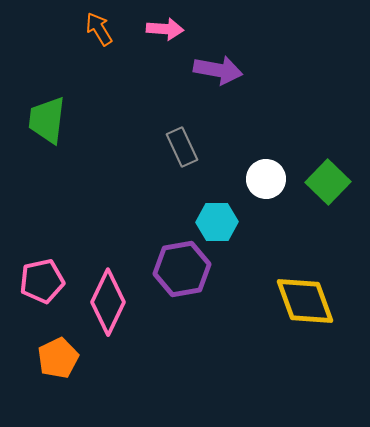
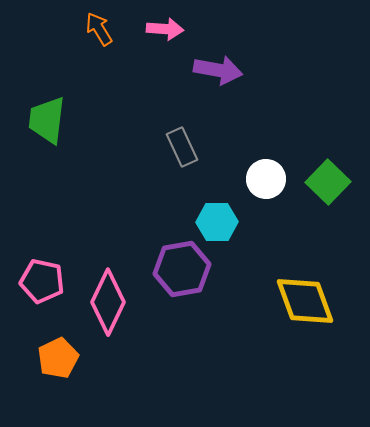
pink pentagon: rotated 24 degrees clockwise
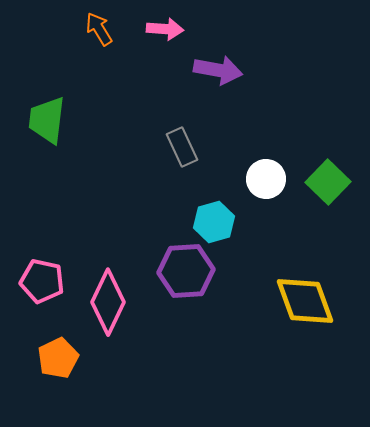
cyan hexagon: moved 3 px left; rotated 15 degrees counterclockwise
purple hexagon: moved 4 px right, 2 px down; rotated 6 degrees clockwise
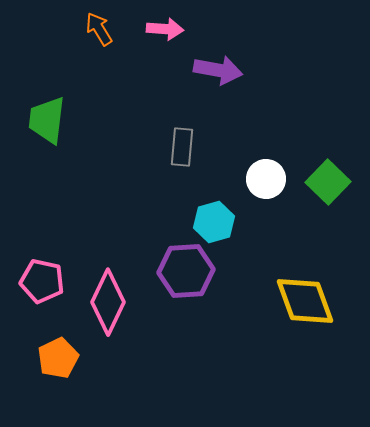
gray rectangle: rotated 30 degrees clockwise
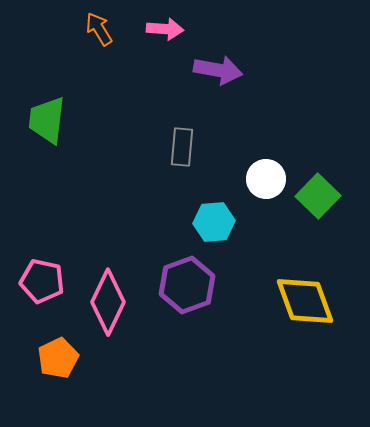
green square: moved 10 px left, 14 px down
cyan hexagon: rotated 12 degrees clockwise
purple hexagon: moved 1 px right, 14 px down; rotated 16 degrees counterclockwise
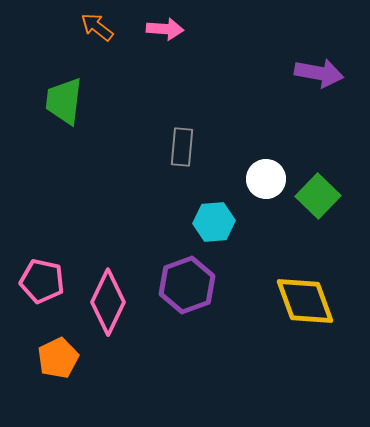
orange arrow: moved 2 px left, 2 px up; rotated 20 degrees counterclockwise
purple arrow: moved 101 px right, 3 px down
green trapezoid: moved 17 px right, 19 px up
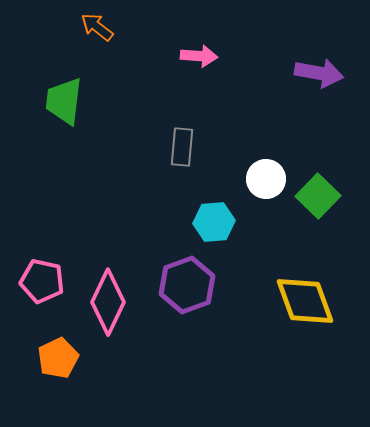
pink arrow: moved 34 px right, 27 px down
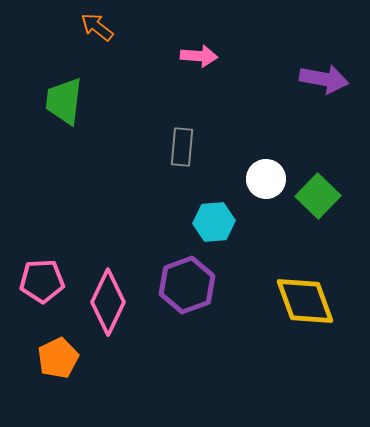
purple arrow: moved 5 px right, 6 px down
pink pentagon: rotated 15 degrees counterclockwise
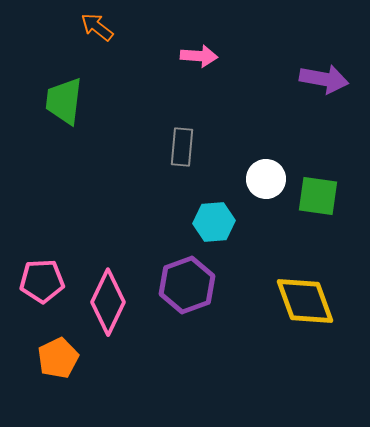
green square: rotated 36 degrees counterclockwise
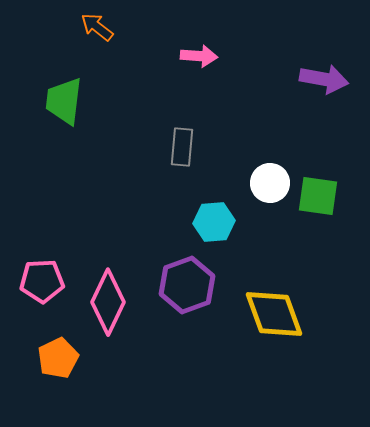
white circle: moved 4 px right, 4 px down
yellow diamond: moved 31 px left, 13 px down
